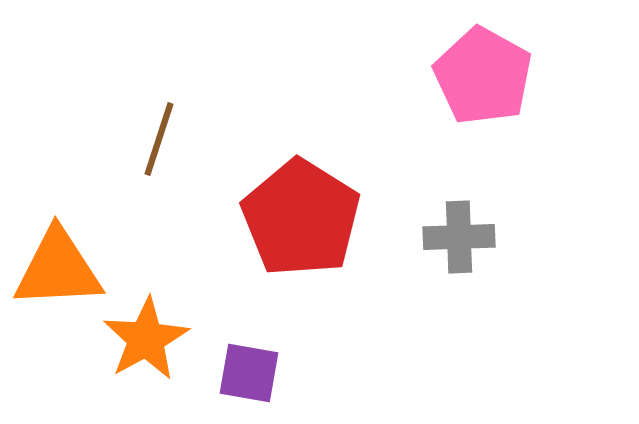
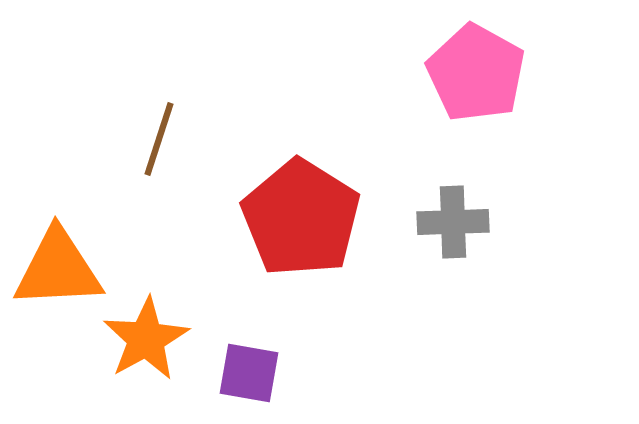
pink pentagon: moved 7 px left, 3 px up
gray cross: moved 6 px left, 15 px up
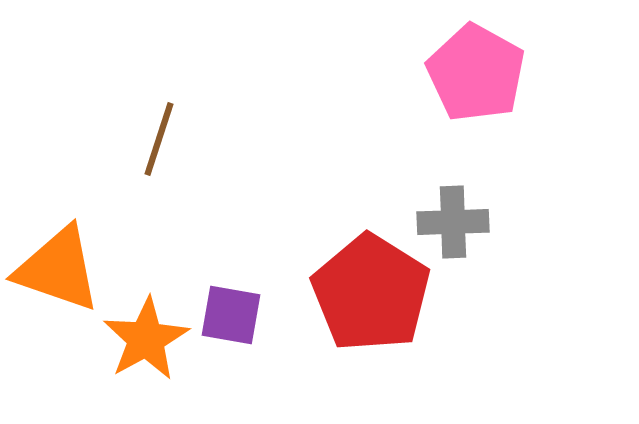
red pentagon: moved 70 px right, 75 px down
orange triangle: rotated 22 degrees clockwise
purple square: moved 18 px left, 58 px up
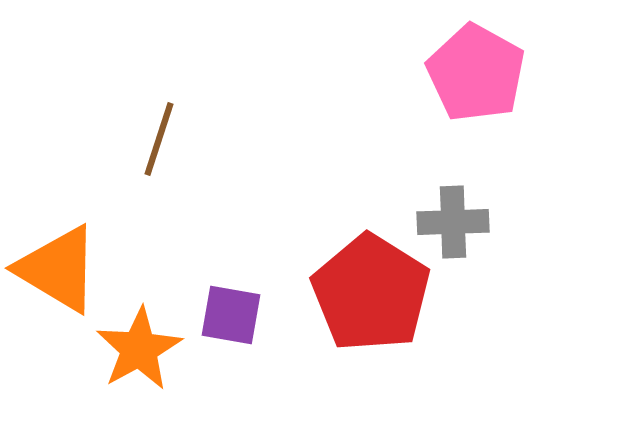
orange triangle: rotated 12 degrees clockwise
orange star: moved 7 px left, 10 px down
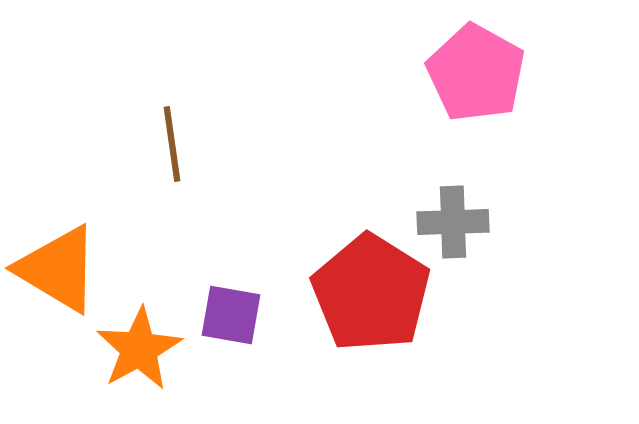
brown line: moved 13 px right, 5 px down; rotated 26 degrees counterclockwise
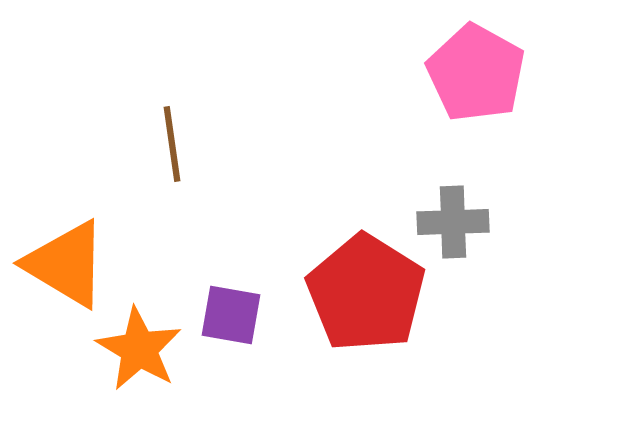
orange triangle: moved 8 px right, 5 px up
red pentagon: moved 5 px left
orange star: rotated 12 degrees counterclockwise
